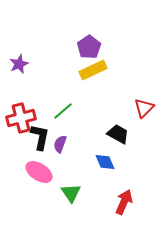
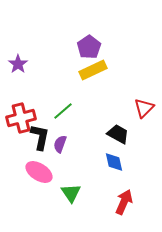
purple star: moved 1 px left; rotated 12 degrees counterclockwise
blue diamond: moved 9 px right; rotated 10 degrees clockwise
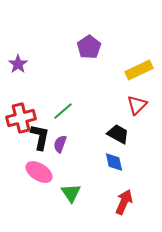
yellow rectangle: moved 46 px right
red triangle: moved 7 px left, 3 px up
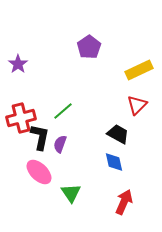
pink ellipse: rotated 12 degrees clockwise
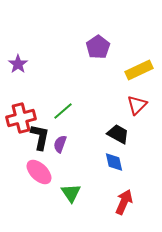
purple pentagon: moved 9 px right
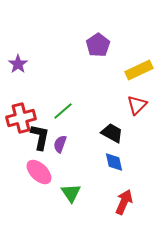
purple pentagon: moved 2 px up
black trapezoid: moved 6 px left, 1 px up
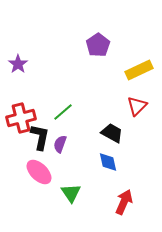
red triangle: moved 1 px down
green line: moved 1 px down
blue diamond: moved 6 px left
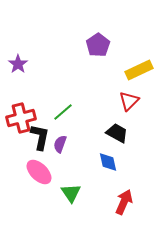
red triangle: moved 8 px left, 5 px up
black trapezoid: moved 5 px right
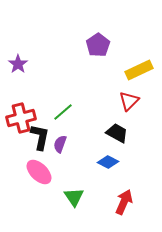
blue diamond: rotated 50 degrees counterclockwise
green triangle: moved 3 px right, 4 px down
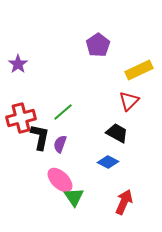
pink ellipse: moved 21 px right, 8 px down
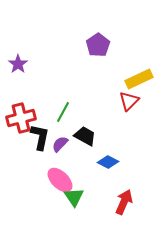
yellow rectangle: moved 9 px down
green line: rotated 20 degrees counterclockwise
black trapezoid: moved 32 px left, 3 px down
purple semicircle: rotated 24 degrees clockwise
